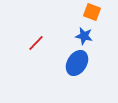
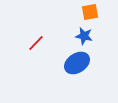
orange square: moved 2 px left; rotated 30 degrees counterclockwise
blue ellipse: rotated 25 degrees clockwise
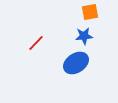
blue star: rotated 18 degrees counterclockwise
blue ellipse: moved 1 px left
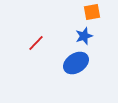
orange square: moved 2 px right
blue star: rotated 12 degrees counterclockwise
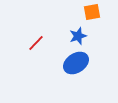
blue star: moved 6 px left
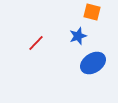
orange square: rotated 24 degrees clockwise
blue ellipse: moved 17 px right
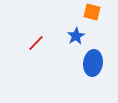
blue star: moved 2 px left; rotated 12 degrees counterclockwise
blue ellipse: rotated 50 degrees counterclockwise
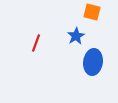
red line: rotated 24 degrees counterclockwise
blue ellipse: moved 1 px up
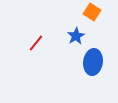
orange square: rotated 18 degrees clockwise
red line: rotated 18 degrees clockwise
